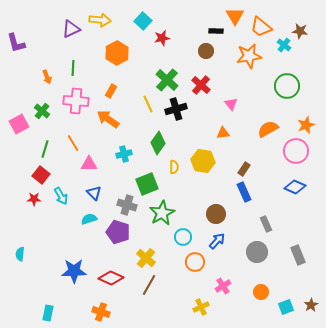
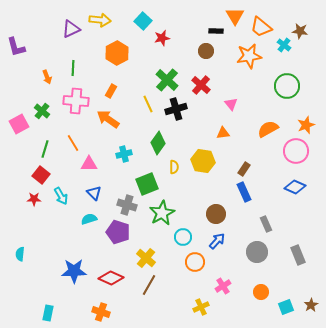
purple L-shape at (16, 43): moved 4 px down
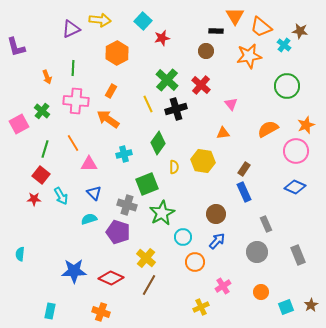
cyan rectangle at (48, 313): moved 2 px right, 2 px up
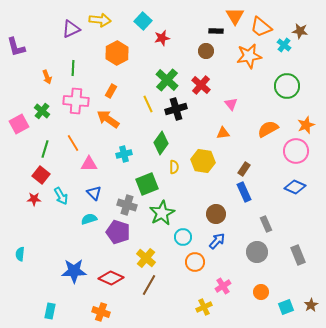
green diamond at (158, 143): moved 3 px right
yellow cross at (201, 307): moved 3 px right
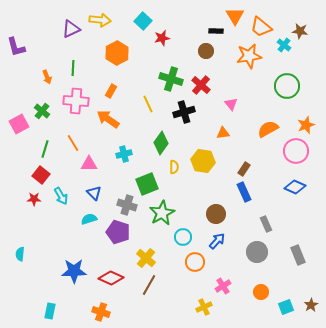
green cross at (167, 80): moved 4 px right, 1 px up; rotated 25 degrees counterclockwise
black cross at (176, 109): moved 8 px right, 3 px down
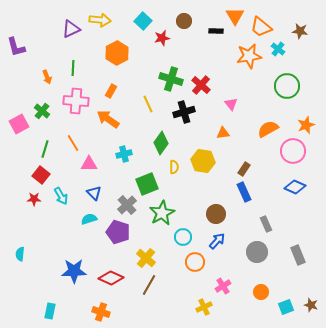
cyan cross at (284, 45): moved 6 px left, 4 px down
brown circle at (206, 51): moved 22 px left, 30 px up
pink circle at (296, 151): moved 3 px left
gray cross at (127, 205): rotated 30 degrees clockwise
brown star at (311, 305): rotated 24 degrees counterclockwise
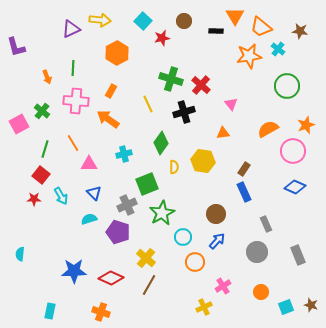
gray cross at (127, 205): rotated 18 degrees clockwise
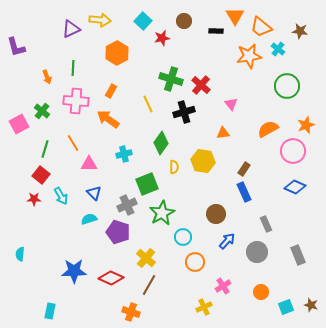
blue arrow at (217, 241): moved 10 px right
orange cross at (101, 312): moved 30 px right
